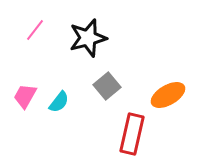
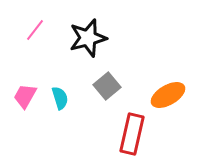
cyan semicircle: moved 1 px right, 4 px up; rotated 55 degrees counterclockwise
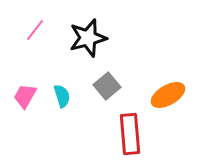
cyan semicircle: moved 2 px right, 2 px up
red rectangle: moved 2 px left; rotated 18 degrees counterclockwise
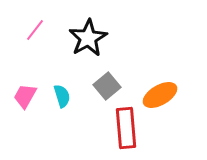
black star: rotated 15 degrees counterclockwise
orange ellipse: moved 8 px left
red rectangle: moved 4 px left, 6 px up
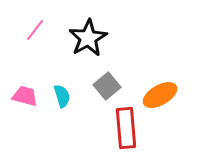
pink trapezoid: rotated 76 degrees clockwise
